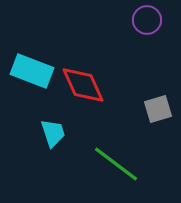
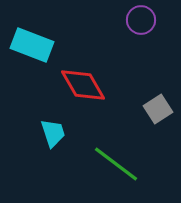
purple circle: moved 6 px left
cyan rectangle: moved 26 px up
red diamond: rotated 6 degrees counterclockwise
gray square: rotated 16 degrees counterclockwise
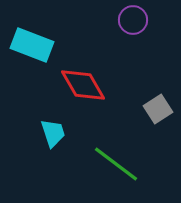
purple circle: moved 8 px left
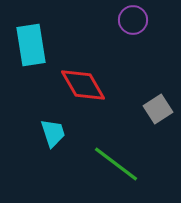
cyan rectangle: moved 1 px left; rotated 60 degrees clockwise
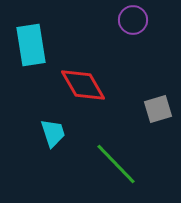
gray square: rotated 16 degrees clockwise
green line: rotated 9 degrees clockwise
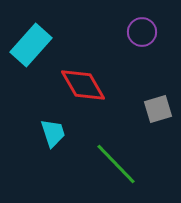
purple circle: moved 9 px right, 12 px down
cyan rectangle: rotated 51 degrees clockwise
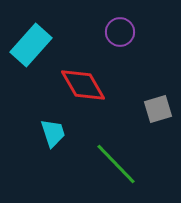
purple circle: moved 22 px left
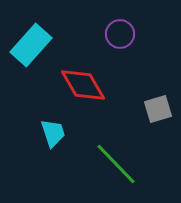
purple circle: moved 2 px down
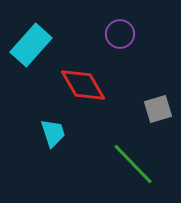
green line: moved 17 px right
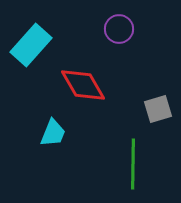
purple circle: moved 1 px left, 5 px up
cyan trapezoid: rotated 40 degrees clockwise
green line: rotated 45 degrees clockwise
